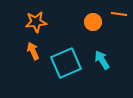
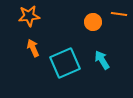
orange star: moved 7 px left, 6 px up
orange arrow: moved 3 px up
cyan square: moved 1 px left
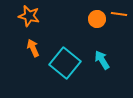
orange star: rotated 20 degrees clockwise
orange circle: moved 4 px right, 3 px up
cyan square: rotated 28 degrees counterclockwise
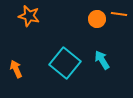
orange arrow: moved 17 px left, 21 px down
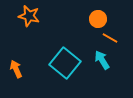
orange line: moved 9 px left, 24 px down; rotated 21 degrees clockwise
orange circle: moved 1 px right
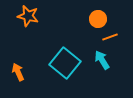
orange star: moved 1 px left
orange line: moved 1 px up; rotated 49 degrees counterclockwise
orange arrow: moved 2 px right, 3 px down
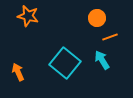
orange circle: moved 1 px left, 1 px up
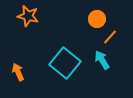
orange circle: moved 1 px down
orange line: rotated 28 degrees counterclockwise
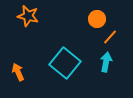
cyan arrow: moved 4 px right, 2 px down; rotated 42 degrees clockwise
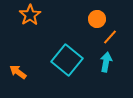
orange star: moved 2 px right, 1 px up; rotated 25 degrees clockwise
cyan square: moved 2 px right, 3 px up
orange arrow: rotated 30 degrees counterclockwise
